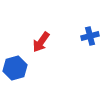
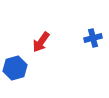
blue cross: moved 3 px right, 2 px down
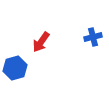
blue cross: moved 1 px up
